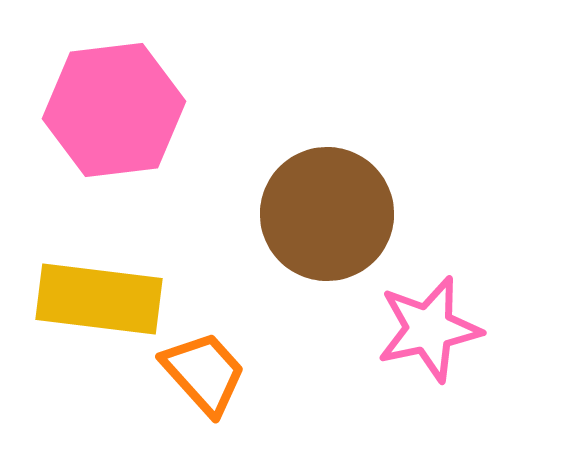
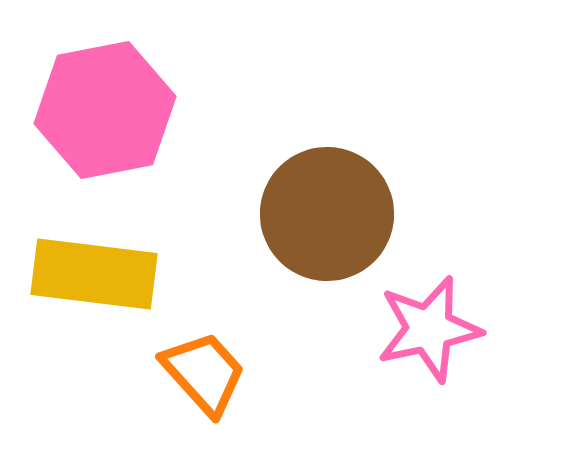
pink hexagon: moved 9 px left; rotated 4 degrees counterclockwise
yellow rectangle: moved 5 px left, 25 px up
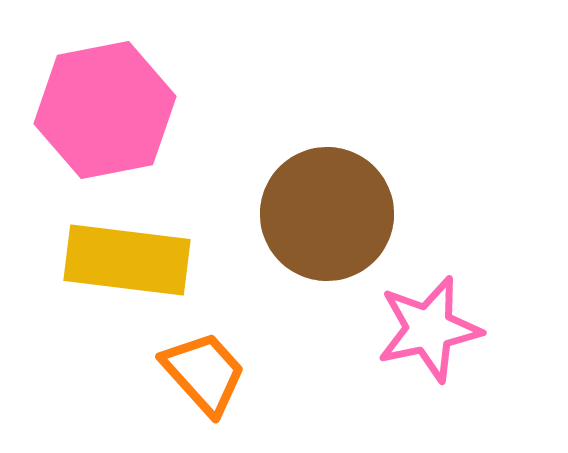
yellow rectangle: moved 33 px right, 14 px up
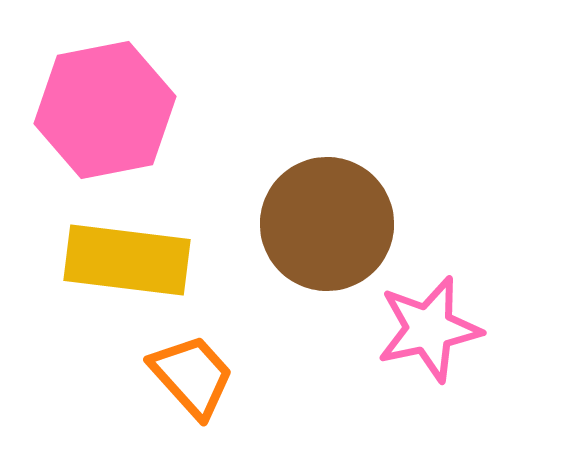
brown circle: moved 10 px down
orange trapezoid: moved 12 px left, 3 px down
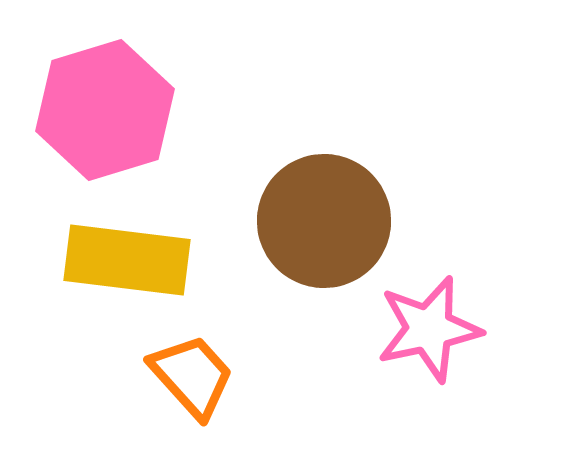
pink hexagon: rotated 6 degrees counterclockwise
brown circle: moved 3 px left, 3 px up
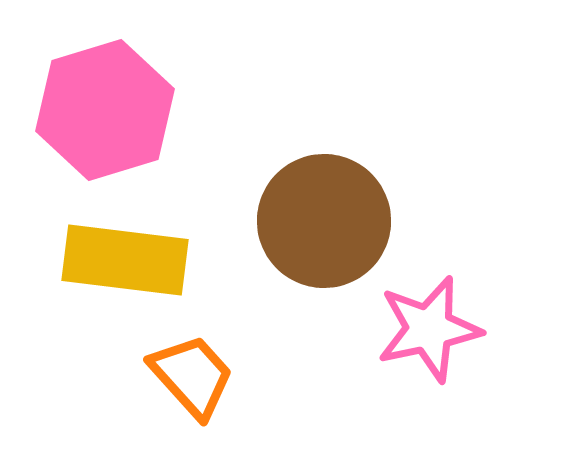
yellow rectangle: moved 2 px left
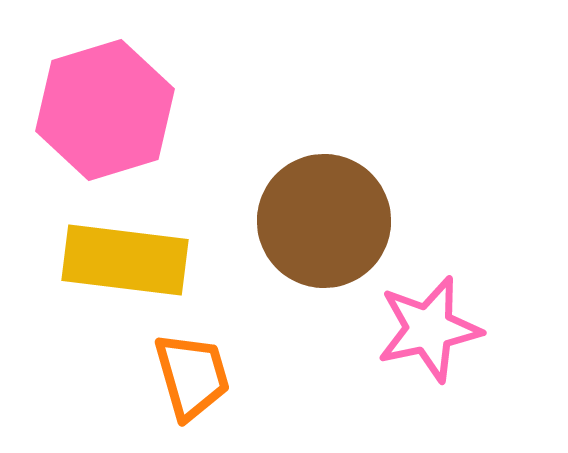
orange trapezoid: rotated 26 degrees clockwise
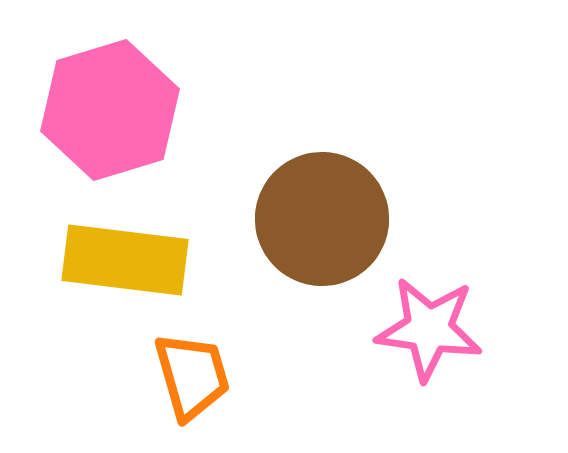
pink hexagon: moved 5 px right
brown circle: moved 2 px left, 2 px up
pink star: rotated 20 degrees clockwise
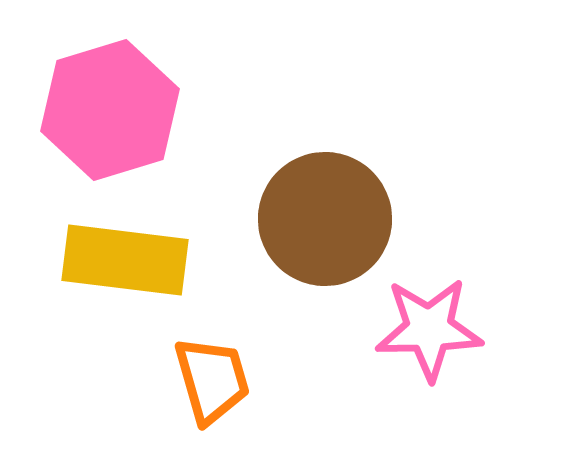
brown circle: moved 3 px right
pink star: rotated 9 degrees counterclockwise
orange trapezoid: moved 20 px right, 4 px down
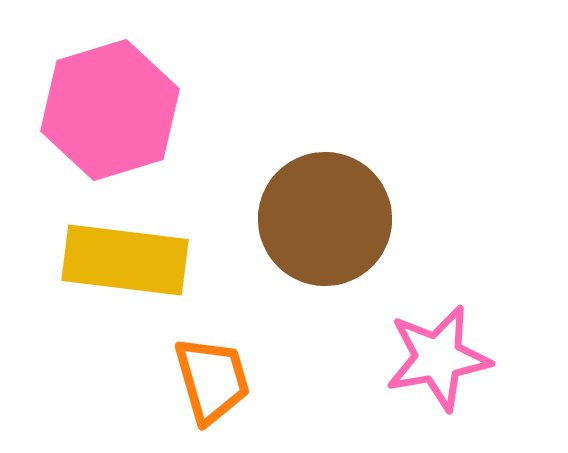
pink star: moved 9 px right, 29 px down; rotated 9 degrees counterclockwise
